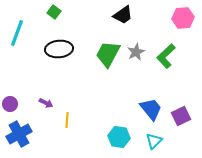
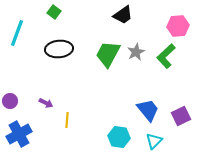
pink hexagon: moved 5 px left, 8 px down
purple circle: moved 3 px up
blue trapezoid: moved 3 px left, 1 px down
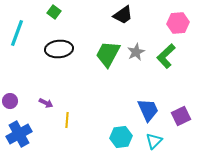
pink hexagon: moved 3 px up
blue trapezoid: rotated 15 degrees clockwise
cyan hexagon: moved 2 px right; rotated 15 degrees counterclockwise
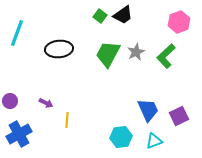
green square: moved 46 px right, 4 px down
pink hexagon: moved 1 px right, 1 px up; rotated 15 degrees counterclockwise
purple square: moved 2 px left
cyan triangle: rotated 24 degrees clockwise
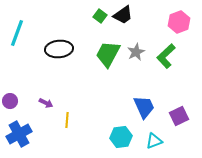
blue trapezoid: moved 4 px left, 3 px up
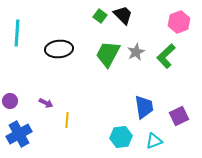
black trapezoid: rotated 100 degrees counterclockwise
cyan line: rotated 16 degrees counterclockwise
blue trapezoid: rotated 15 degrees clockwise
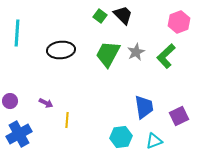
black ellipse: moved 2 px right, 1 px down
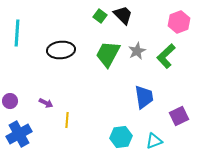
gray star: moved 1 px right, 1 px up
blue trapezoid: moved 10 px up
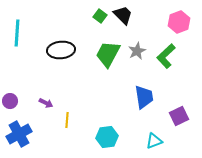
cyan hexagon: moved 14 px left
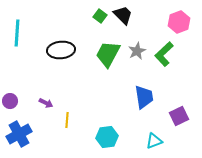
green L-shape: moved 2 px left, 2 px up
